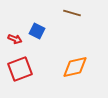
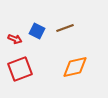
brown line: moved 7 px left, 15 px down; rotated 36 degrees counterclockwise
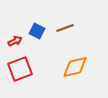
red arrow: moved 2 px down; rotated 48 degrees counterclockwise
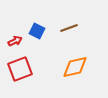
brown line: moved 4 px right
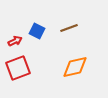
red square: moved 2 px left, 1 px up
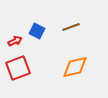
brown line: moved 2 px right, 1 px up
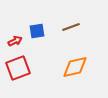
blue square: rotated 35 degrees counterclockwise
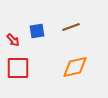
red arrow: moved 2 px left, 1 px up; rotated 72 degrees clockwise
red square: rotated 20 degrees clockwise
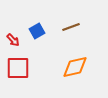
blue square: rotated 21 degrees counterclockwise
